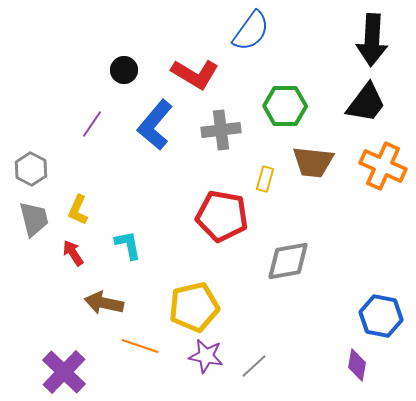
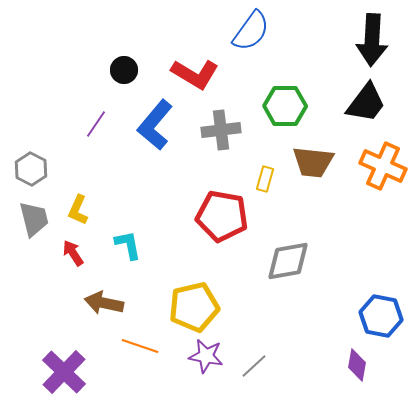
purple line: moved 4 px right
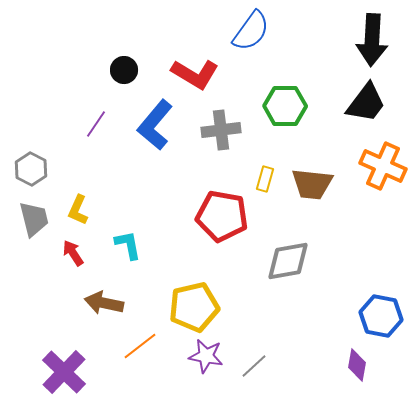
brown trapezoid: moved 1 px left, 22 px down
orange line: rotated 57 degrees counterclockwise
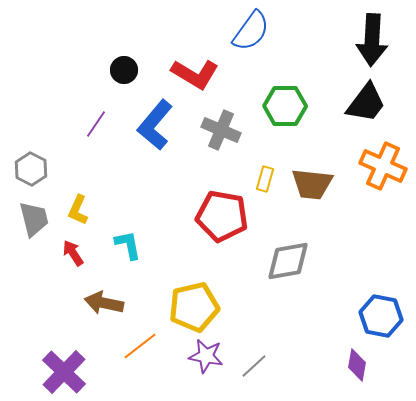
gray cross: rotated 30 degrees clockwise
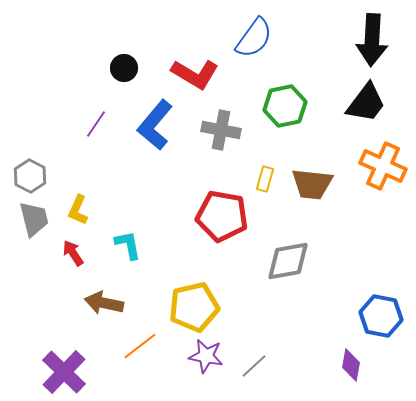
blue semicircle: moved 3 px right, 7 px down
black circle: moved 2 px up
green hexagon: rotated 12 degrees counterclockwise
gray cross: rotated 12 degrees counterclockwise
gray hexagon: moved 1 px left, 7 px down
purple diamond: moved 6 px left
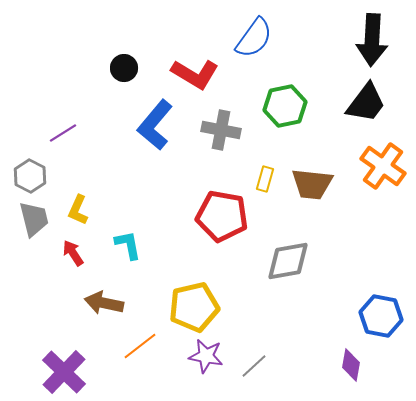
purple line: moved 33 px left, 9 px down; rotated 24 degrees clockwise
orange cross: rotated 12 degrees clockwise
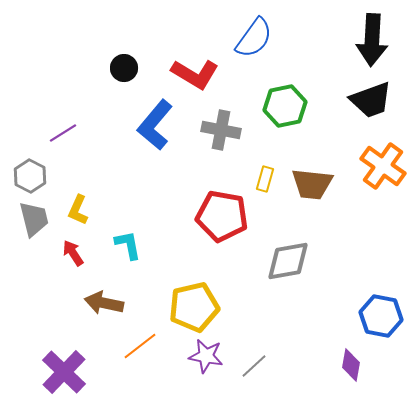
black trapezoid: moved 5 px right, 3 px up; rotated 33 degrees clockwise
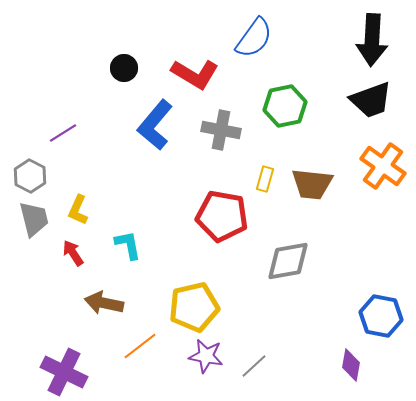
purple cross: rotated 18 degrees counterclockwise
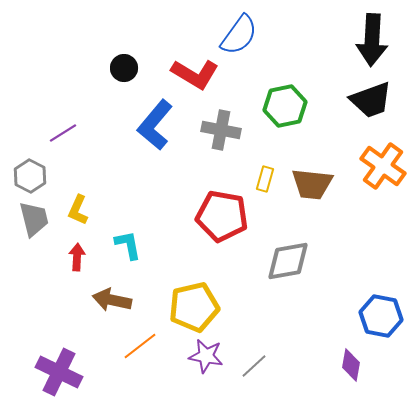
blue semicircle: moved 15 px left, 3 px up
red arrow: moved 4 px right, 4 px down; rotated 36 degrees clockwise
brown arrow: moved 8 px right, 3 px up
purple cross: moved 5 px left
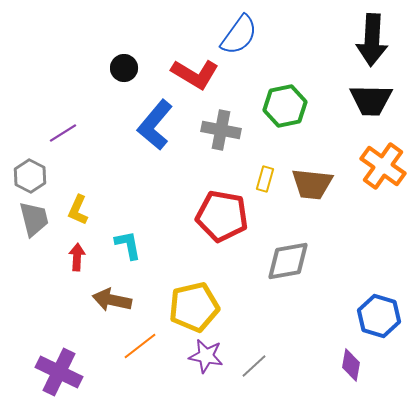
black trapezoid: rotated 21 degrees clockwise
blue hexagon: moved 2 px left; rotated 6 degrees clockwise
